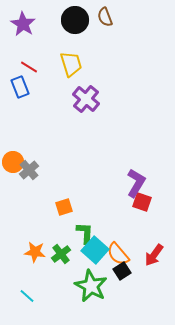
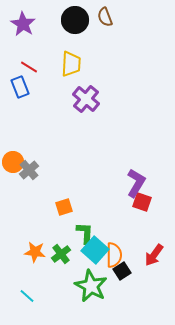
yellow trapezoid: rotated 20 degrees clockwise
orange semicircle: moved 4 px left, 1 px down; rotated 140 degrees counterclockwise
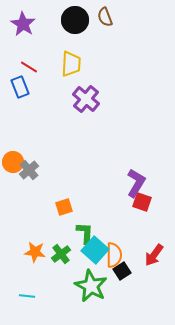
cyan line: rotated 35 degrees counterclockwise
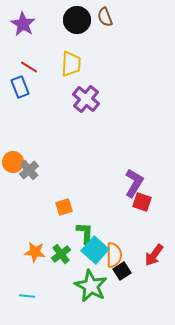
black circle: moved 2 px right
purple L-shape: moved 2 px left
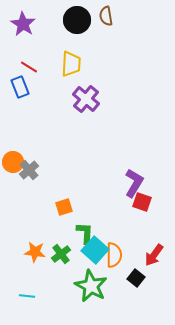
brown semicircle: moved 1 px right, 1 px up; rotated 12 degrees clockwise
black square: moved 14 px right, 7 px down; rotated 18 degrees counterclockwise
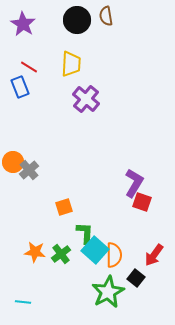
green star: moved 17 px right, 6 px down; rotated 16 degrees clockwise
cyan line: moved 4 px left, 6 px down
